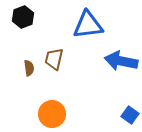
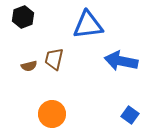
brown semicircle: moved 2 px up; rotated 84 degrees clockwise
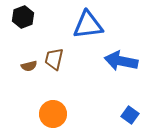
orange circle: moved 1 px right
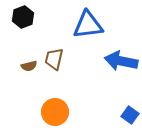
orange circle: moved 2 px right, 2 px up
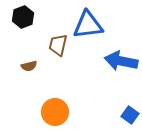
brown trapezoid: moved 4 px right, 14 px up
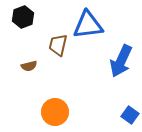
blue arrow: rotated 76 degrees counterclockwise
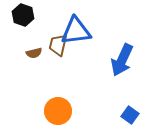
black hexagon: moved 2 px up; rotated 20 degrees counterclockwise
blue triangle: moved 12 px left, 6 px down
blue arrow: moved 1 px right, 1 px up
brown semicircle: moved 5 px right, 13 px up
orange circle: moved 3 px right, 1 px up
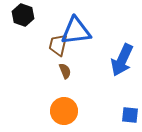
brown semicircle: moved 31 px right, 18 px down; rotated 98 degrees counterclockwise
orange circle: moved 6 px right
blue square: rotated 30 degrees counterclockwise
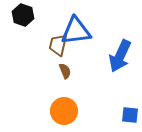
blue arrow: moved 2 px left, 4 px up
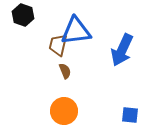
blue arrow: moved 2 px right, 6 px up
